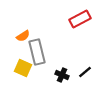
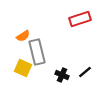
red rectangle: rotated 10 degrees clockwise
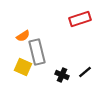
yellow square: moved 1 px up
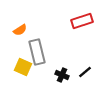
red rectangle: moved 2 px right, 2 px down
orange semicircle: moved 3 px left, 6 px up
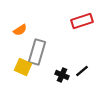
gray rectangle: rotated 30 degrees clockwise
black line: moved 3 px left, 1 px up
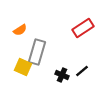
red rectangle: moved 1 px right, 7 px down; rotated 15 degrees counterclockwise
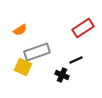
gray rectangle: rotated 55 degrees clockwise
black line: moved 6 px left, 11 px up; rotated 16 degrees clockwise
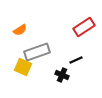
red rectangle: moved 1 px right, 1 px up
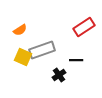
gray rectangle: moved 5 px right, 2 px up
black line: rotated 24 degrees clockwise
yellow square: moved 10 px up
black cross: moved 3 px left; rotated 32 degrees clockwise
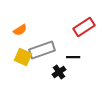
black line: moved 3 px left, 3 px up
black cross: moved 3 px up
